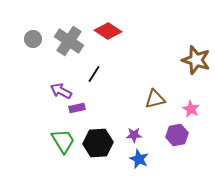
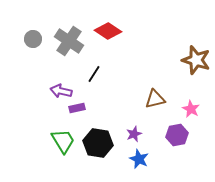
purple arrow: rotated 15 degrees counterclockwise
purple star: moved 1 px up; rotated 21 degrees counterclockwise
black hexagon: rotated 12 degrees clockwise
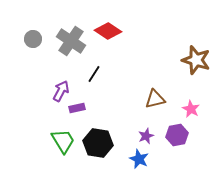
gray cross: moved 2 px right
purple arrow: rotated 105 degrees clockwise
purple star: moved 12 px right, 2 px down
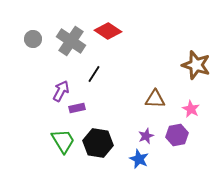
brown star: moved 5 px down
brown triangle: rotated 15 degrees clockwise
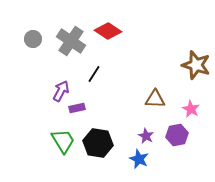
purple star: rotated 21 degrees counterclockwise
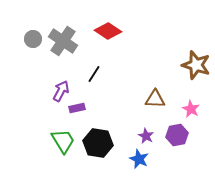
gray cross: moved 8 px left
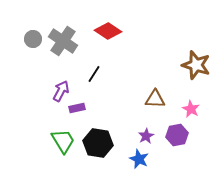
purple star: rotated 14 degrees clockwise
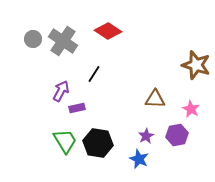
green trapezoid: moved 2 px right
